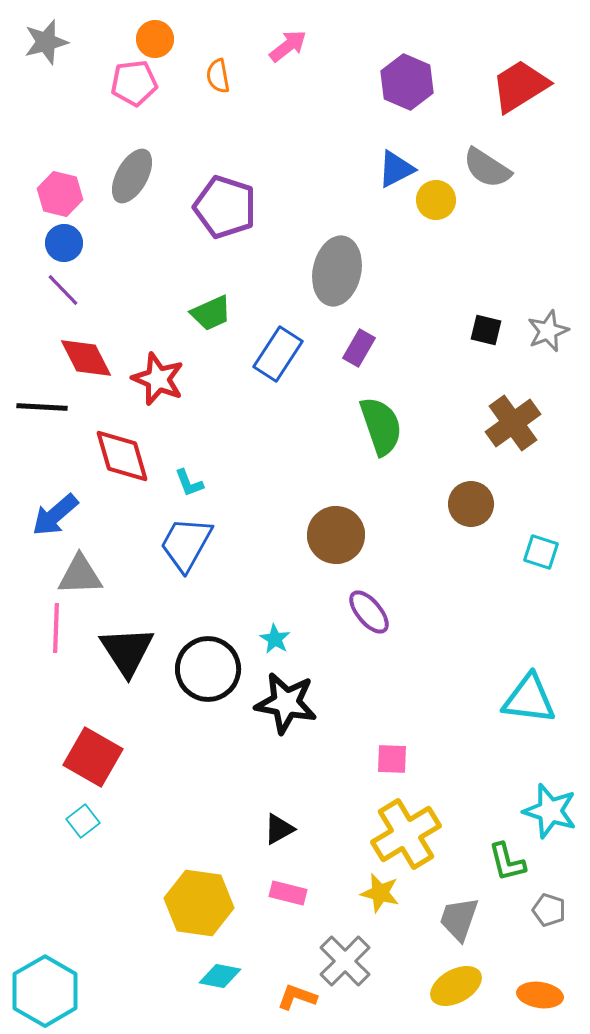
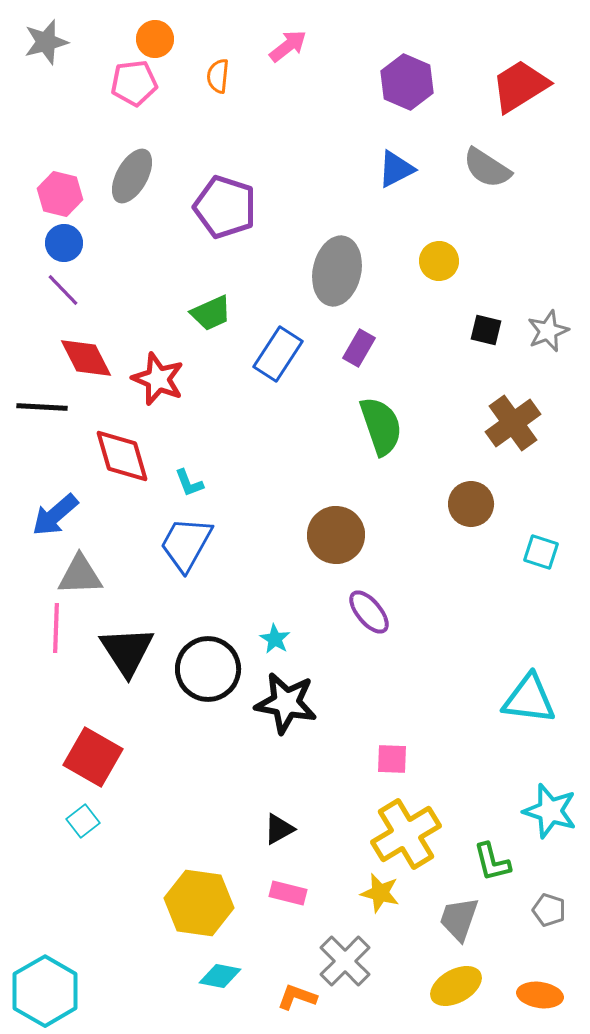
orange semicircle at (218, 76): rotated 16 degrees clockwise
yellow circle at (436, 200): moved 3 px right, 61 px down
green L-shape at (507, 862): moved 15 px left
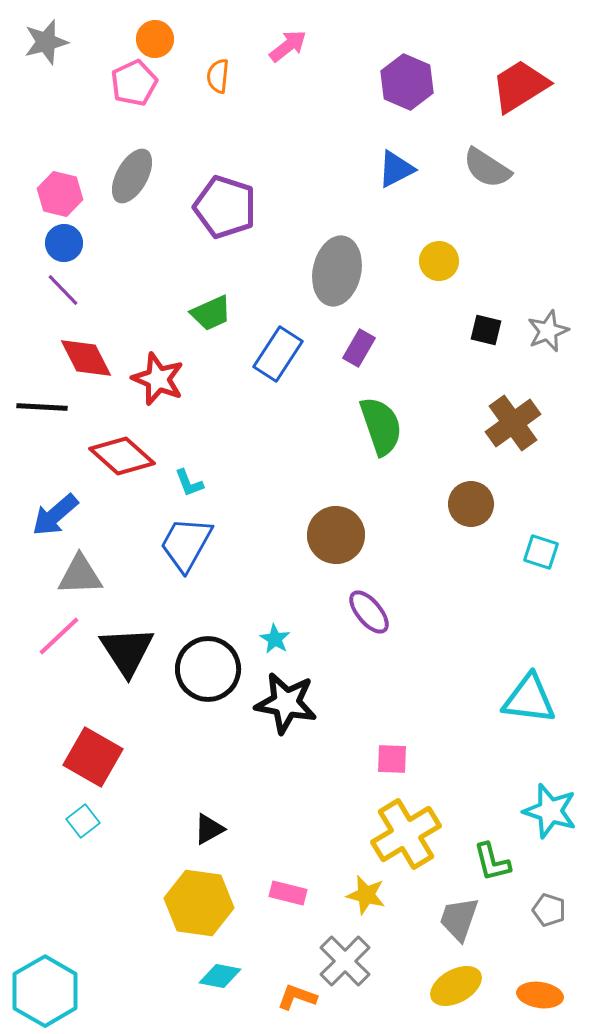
pink pentagon at (134, 83): rotated 18 degrees counterclockwise
red diamond at (122, 456): rotated 32 degrees counterclockwise
pink line at (56, 628): moved 3 px right, 8 px down; rotated 45 degrees clockwise
black triangle at (279, 829): moved 70 px left
yellow star at (380, 893): moved 14 px left, 2 px down
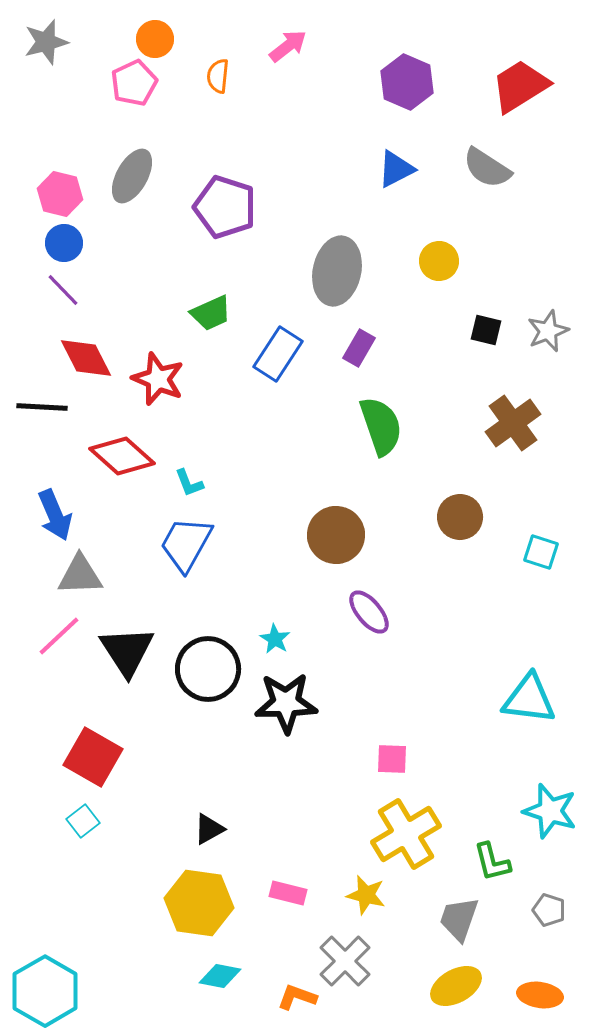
brown circle at (471, 504): moved 11 px left, 13 px down
blue arrow at (55, 515): rotated 72 degrees counterclockwise
black star at (286, 703): rotated 12 degrees counterclockwise
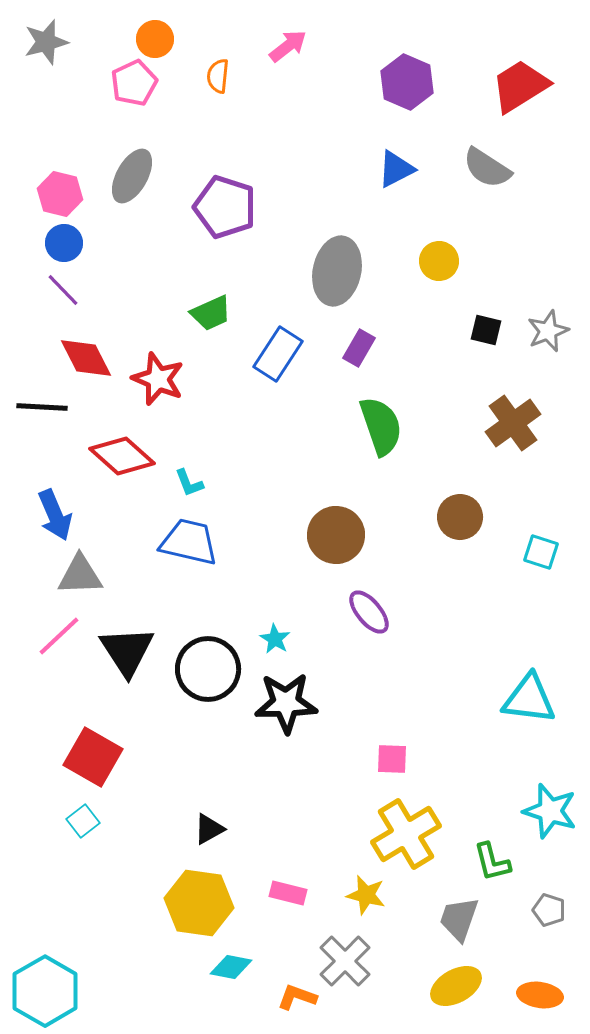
blue trapezoid at (186, 544): moved 3 px right, 2 px up; rotated 74 degrees clockwise
cyan diamond at (220, 976): moved 11 px right, 9 px up
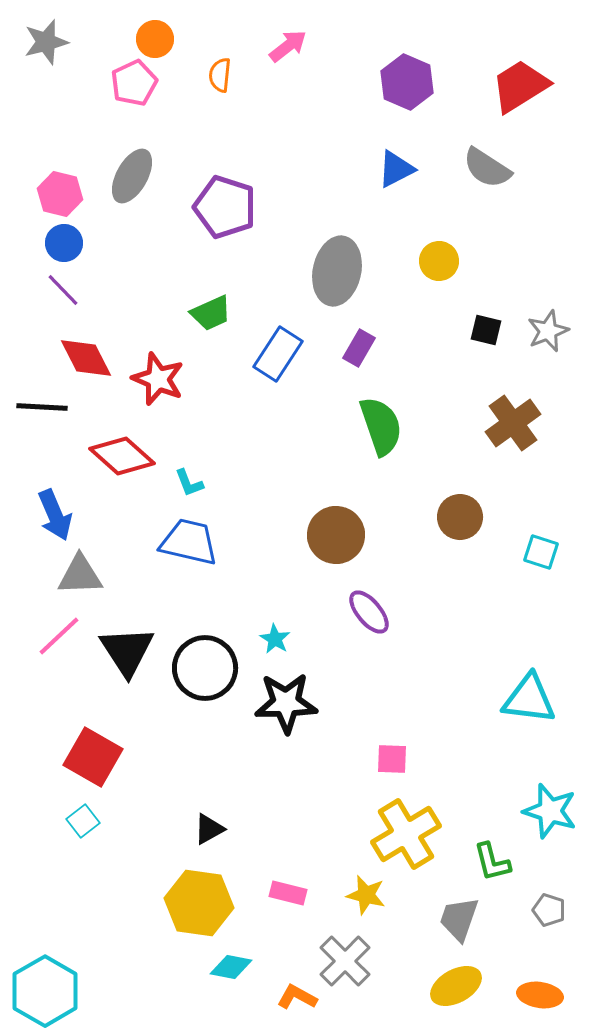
orange semicircle at (218, 76): moved 2 px right, 1 px up
black circle at (208, 669): moved 3 px left, 1 px up
orange L-shape at (297, 997): rotated 9 degrees clockwise
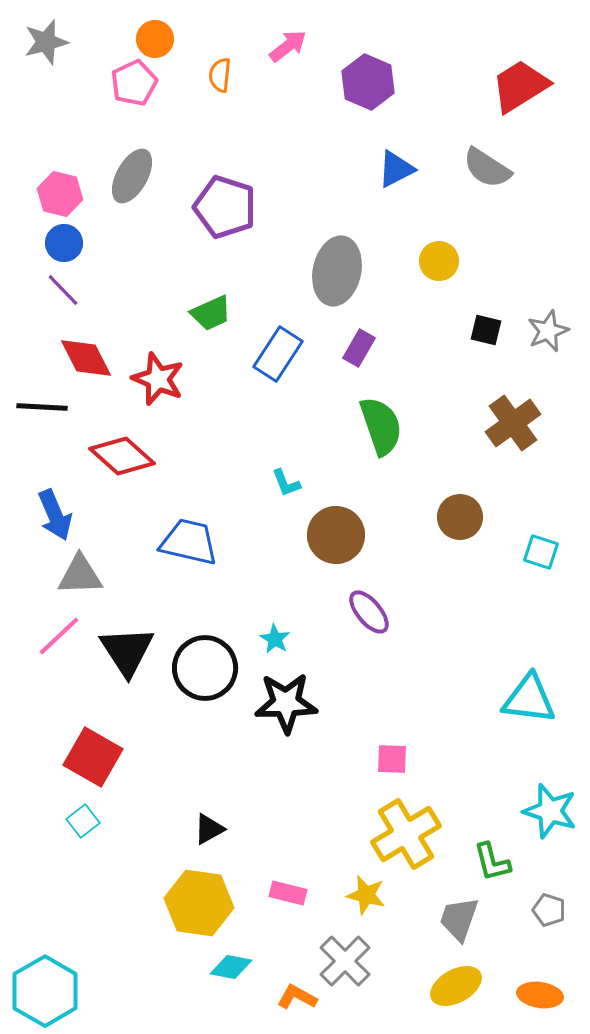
purple hexagon at (407, 82): moved 39 px left
cyan L-shape at (189, 483): moved 97 px right
